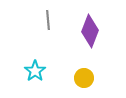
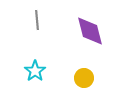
gray line: moved 11 px left
purple diamond: rotated 36 degrees counterclockwise
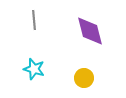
gray line: moved 3 px left
cyan star: moved 1 px left, 2 px up; rotated 20 degrees counterclockwise
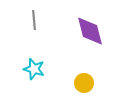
yellow circle: moved 5 px down
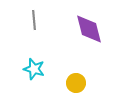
purple diamond: moved 1 px left, 2 px up
yellow circle: moved 8 px left
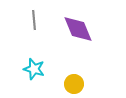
purple diamond: moved 11 px left; rotated 8 degrees counterclockwise
yellow circle: moved 2 px left, 1 px down
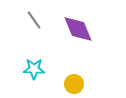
gray line: rotated 30 degrees counterclockwise
cyan star: rotated 15 degrees counterclockwise
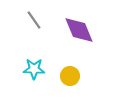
purple diamond: moved 1 px right, 1 px down
yellow circle: moved 4 px left, 8 px up
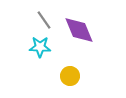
gray line: moved 10 px right
cyan star: moved 6 px right, 22 px up
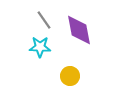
purple diamond: rotated 12 degrees clockwise
